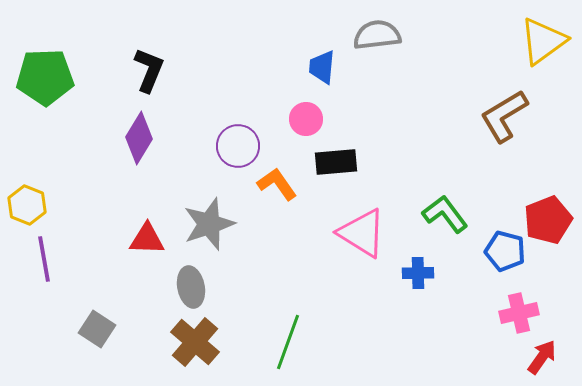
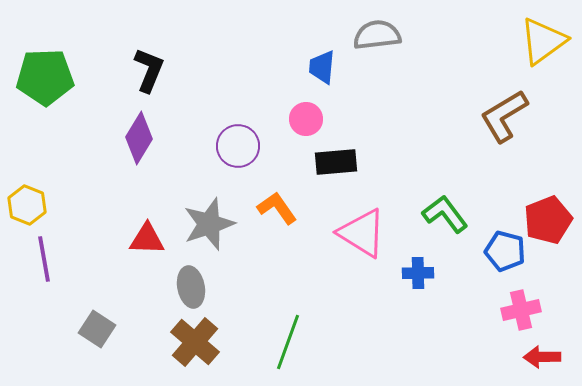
orange L-shape: moved 24 px down
pink cross: moved 2 px right, 3 px up
red arrow: rotated 126 degrees counterclockwise
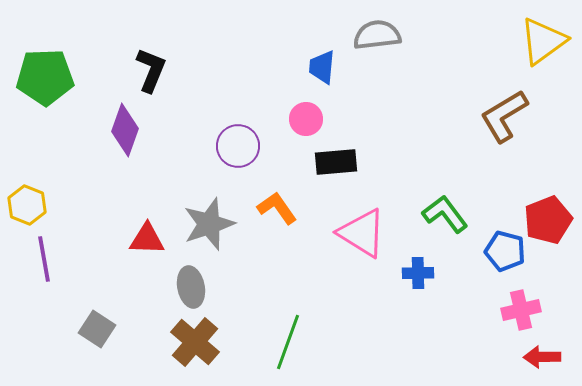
black L-shape: moved 2 px right
purple diamond: moved 14 px left, 8 px up; rotated 12 degrees counterclockwise
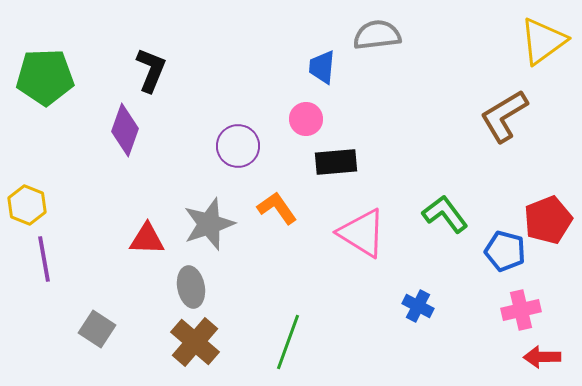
blue cross: moved 33 px down; rotated 28 degrees clockwise
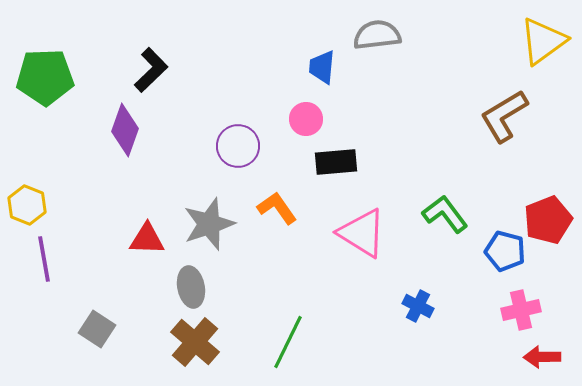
black L-shape: rotated 24 degrees clockwise
green line: rotated 6 degrees clockwise
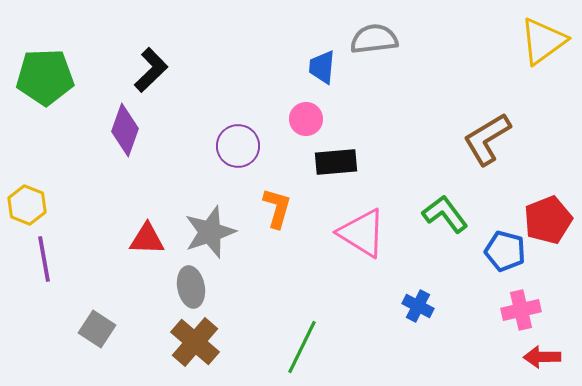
gray semicircle: moved 3 px left, 4 px down
brown L-shape: moved 17 px left, 23 px down
orange L-shape: rotated 51 degrees clockwise
gray star: moved 1 px right, 8 px down
green line: moved 14 px right, 5 px down
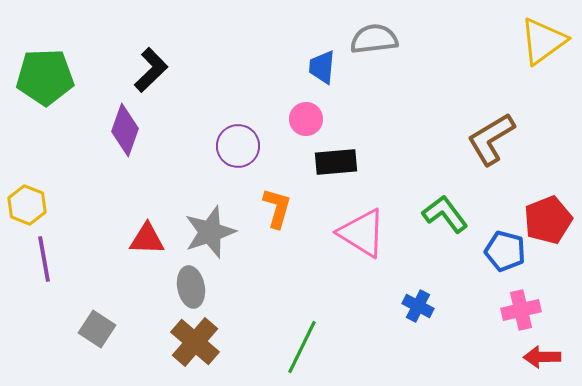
brown L-shape: moved 4 px right
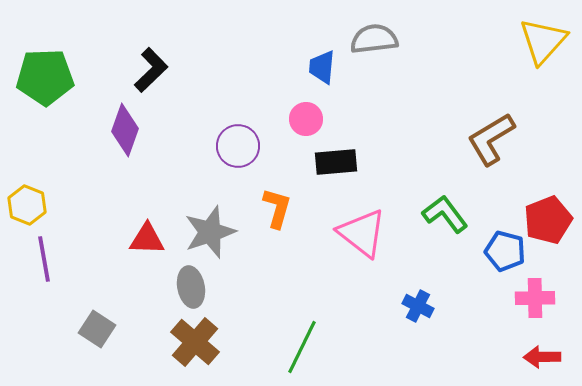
yellow triangle: rotated 12 degrees counterclockwise
pink triangle: rotated 6 degrees clockwise
pink cross: moved 14 px right, 12 px up; rotated 12 degrees clockwise
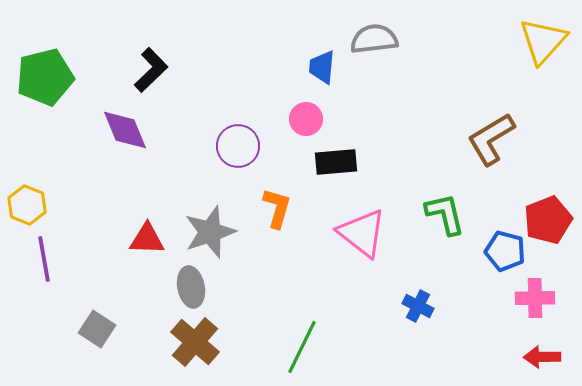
green pentagon: rotated 12 degrees counterclockwise
purple diamond: rotated 42 degrees counterclockwise
green L-shape: rotated 24 degrees clockwise
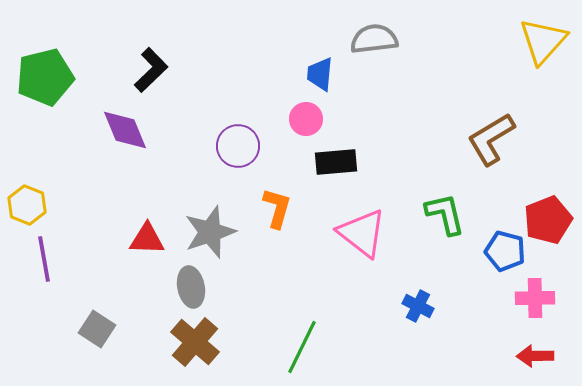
blue trapezoid: moved 2 px left, 7 px down
red arrow: moved 7 px left, 1 px up
